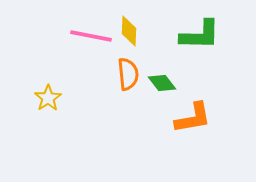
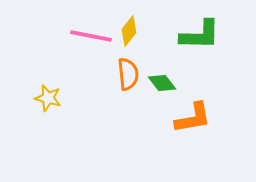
yellow diamond: rotated 36 degrees clockwise
yellow star: rotated 24 degrees counterclockwise
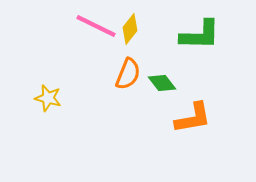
yellow diamond: moved 1 px right, 2 px up
pink line: moved 5 px right, 10 px up; rotated 15 degrees clockwise
orange semicircle: rotated 28 degrees clockwise
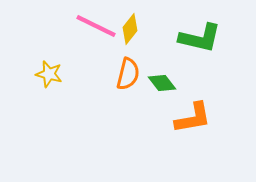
green L-shape: moved 3 px down; rotated 12 degrees clockwise
orange semicircle: rotated 8 degrees counterclockwise
yellow star: moved 1 px right, 24 px up
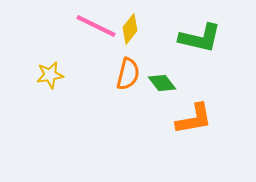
yellow star: moved 1 px right, 1 px down; rotated 24 degrees counterclockwise
orange L-shape: moved 1 px right, 1 px down
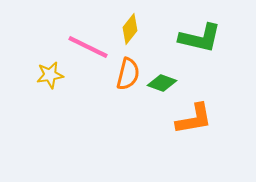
pink line: moved 8 px left, 21 px down
green diamond: rotated 32 degrees counterclockwise
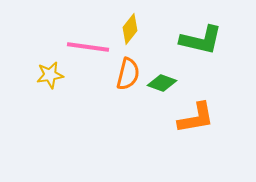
green L-shape: moved 1 px right, 2 px down
pink line: rotated 18 degrees counterclockwise
orange L-shape: moved 2 px right, 1 px up
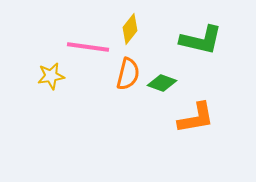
yellow star: moved 1 px right, 1 px down
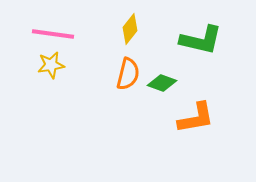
pink line: moved 35 px left, 13 px up
yellow star: moved 11 px up
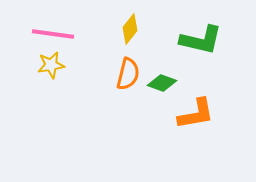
orange L-shape: moved 4 px up
